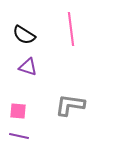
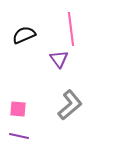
black semicircle: rotated 125 degrees clockwise
purple triangle: moved 31 px right, 8 px up; rotated 36 degrees clockwise
gray L-shape: rotated 132 degrees clockwise
pink square: moved 2 px up
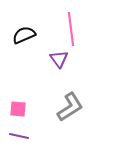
gray L-shape: moved 2 px down; rotated 8 degrees clockwise
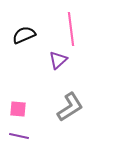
purple triangle: moved 1 px left, 1 px down; rotated 24 degrees clockwise
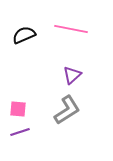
pink line: rotated 72 degrees counterclockwise
purple triangle: moved 14 px right, 15 px down
gray L-shape: moved 3 px left, 3 px down
purple line: moved 1 px right, 4 px up; rotated 30 degrees counterclockwise
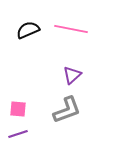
black semicircle: moved 4 px right, 5 px up
gray L-shape: rotated 12 degrees clockwise
purple line: moved 2 px left, 2 px down
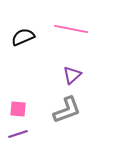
black semicircle: moved 5 px left, 7 px down
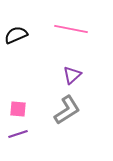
black semicircle: moved 7 px left, 2 px up
gray L-shape: rotated 12 degrees counterclockwise
